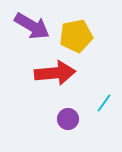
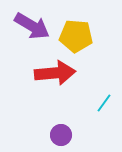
yellow pentagon: rotated 16 degrees clockwise
purple circle: moved 7 px left, 16 px down
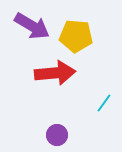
purple circle: moved 4 px left
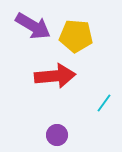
purple arrow: moved 1 px right
red arrow: moved 3 px down
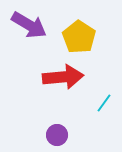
purple arrow: moved 4 px left, 1 px up
yellow pentagon: moved 3 px right, 1 px down; rotated 28 degrees clockwise
red arrow: moved 8 px right, 1 px down
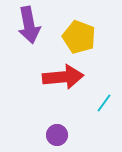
purple arrow: rotated 48 degrees clockwise
yellow pentagon: rotated 12 degrees counterclockwise
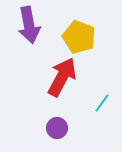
red arrow: moved 1 px left; rotated 57 degrees counterclockwise
cyan line: moved 2 px left
purple circle: moved 7 px up
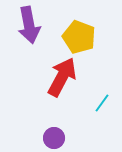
purple circle: moved 3 px left, 10 px down
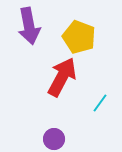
purple arrow: moved 1 px down
cyan line: moved 2 px left
purple circle: moved 1 px down
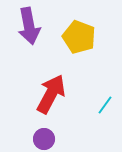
red arrow: moved 11 px left, 17 px down
cyan line: moved 5 px right, 2 px down
purple circle: moved 10 px left
